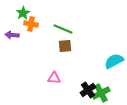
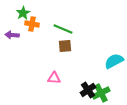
orange cross: moved 1 px right
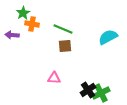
cyan semicircle: moved 6 px left, 24 px up
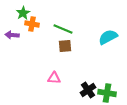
green cross: moved 6 px right; rotated 36 degrees clockwise
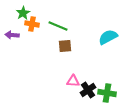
green line: moved 5 px left, 3 px up
pink triangle: moved 19 px right, 3 px down
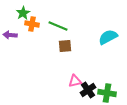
purple arrow: moved 2 px left
pink triangle: moved 2 px right; rotated 16 degrees counterclockwise
